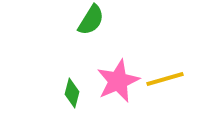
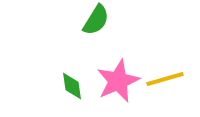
green semicircle: moved 5 px right
green diamond: moved 7 px up; rotated 24 degrees counterclockwise
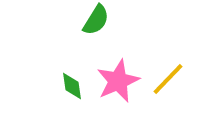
yellow line: moved 3 px right; rotated 30 degrees counterclockwise
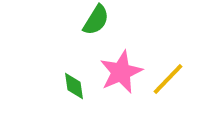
pink star: moved 3 px right, 9 px up
green diamond: moved 2 px right
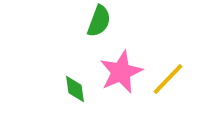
green semicircle: moved 3 px right, 1 px down; rotated 12 degrees counterclockwise
green diamond: moved 1 px right, 3 px down
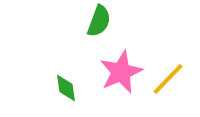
green diamond: moved 9 px left, 1 px up
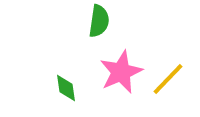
green semicircle: rotated 12 degrees counterclockwise
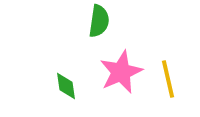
yellow line: rotated 57 degrees counterclockwise
green diamond: moved 2 px up
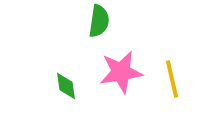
pink star: rotated 15 degrees clockwise
yellow line: moved 4 px right
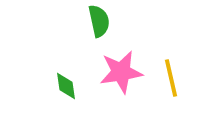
green semicircle: rotated 20 degrees counterclockwise
yellow line: moved 1 px left, 1 px up
